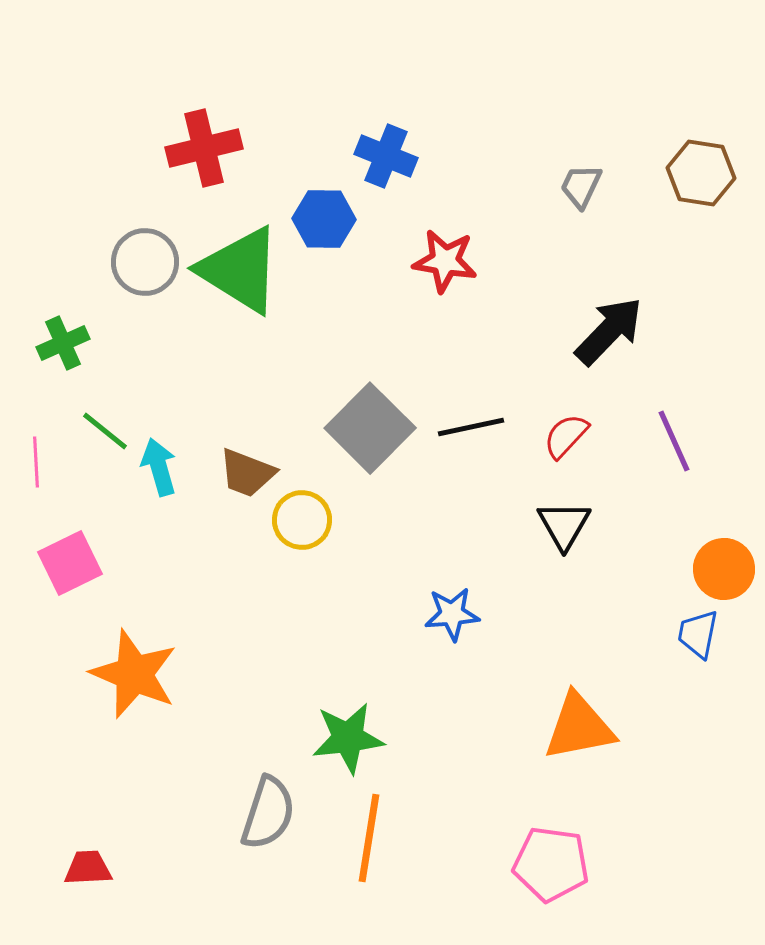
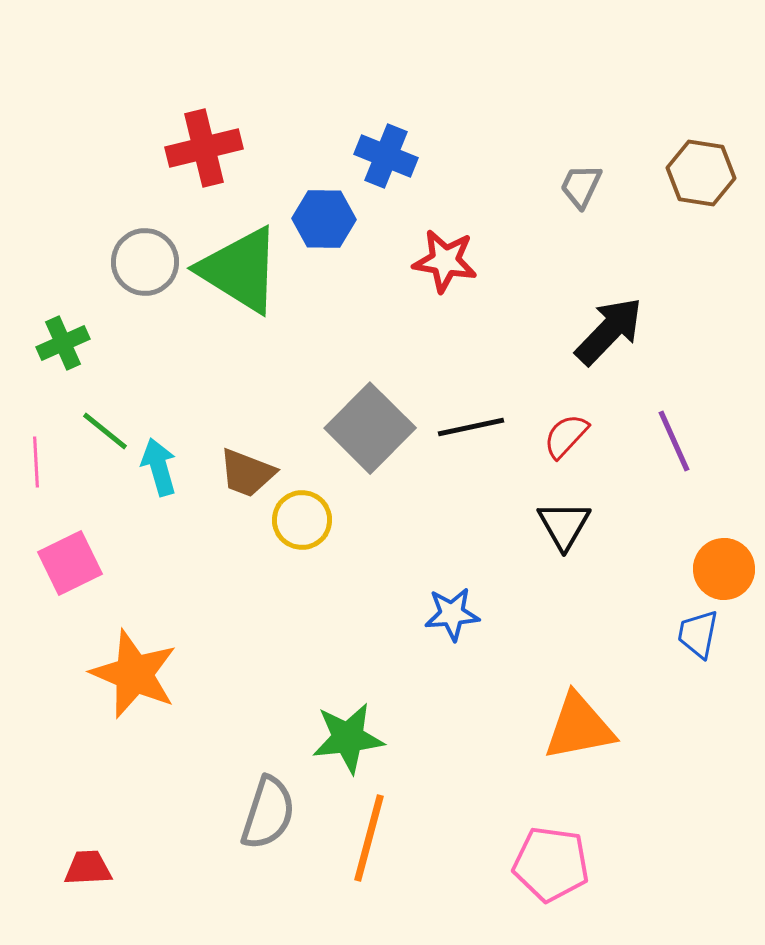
orange line: rotated 6 degrees clockwise
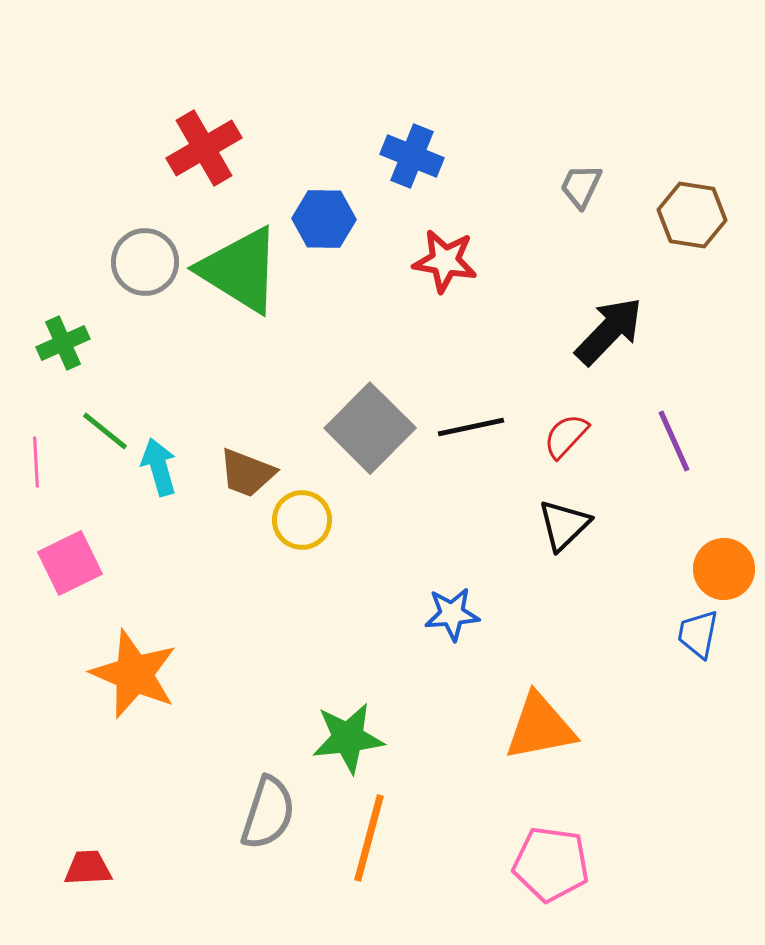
red cross: rotated 16 degrees counterclockwise
blue cross: moved 26 px right
brown hexagon: moved 9 px left, 42 px down
black triangle: rotated 16 degrees clockwise
orange triangle: moved 39 px left
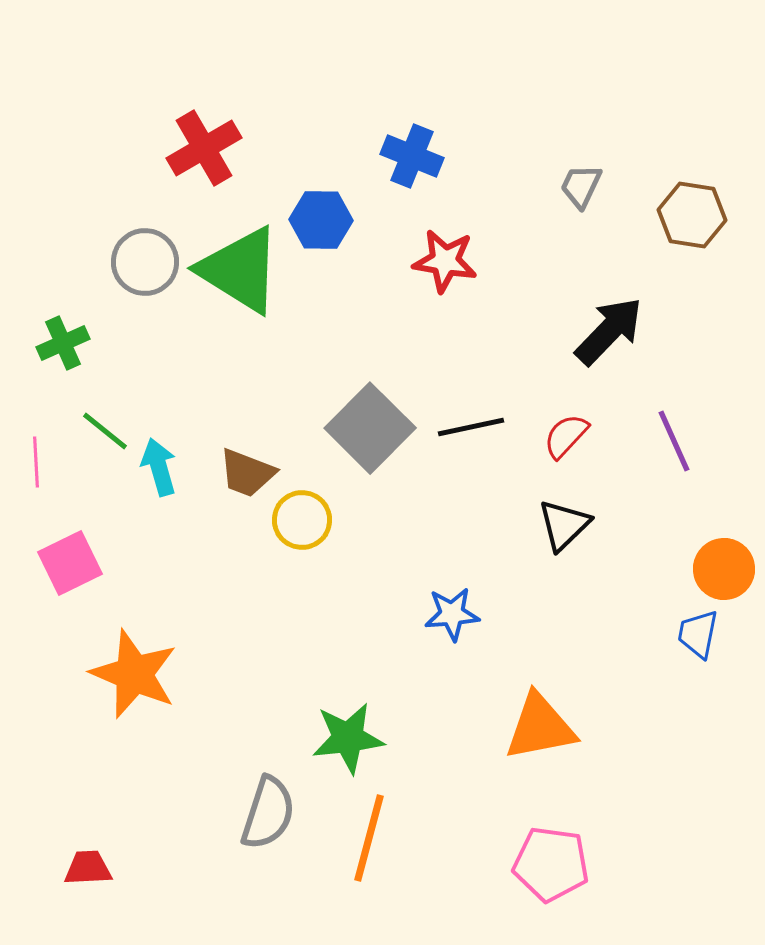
blue hexagon: moved 3 px left, 1 px down
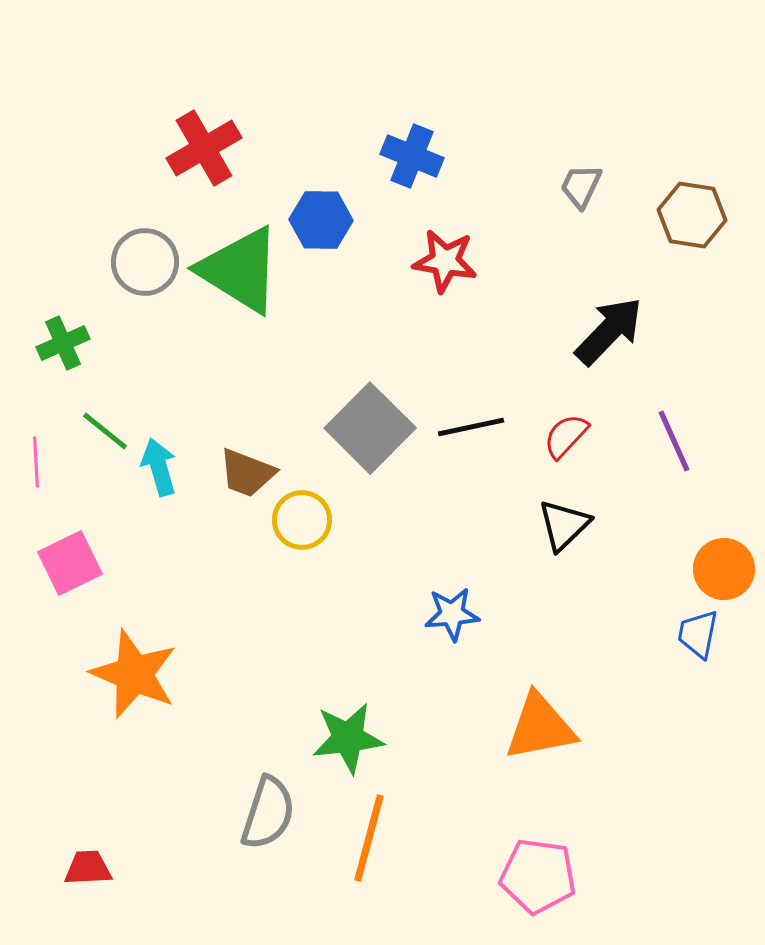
pink pentagon: moved 13 px left, 12 px down
